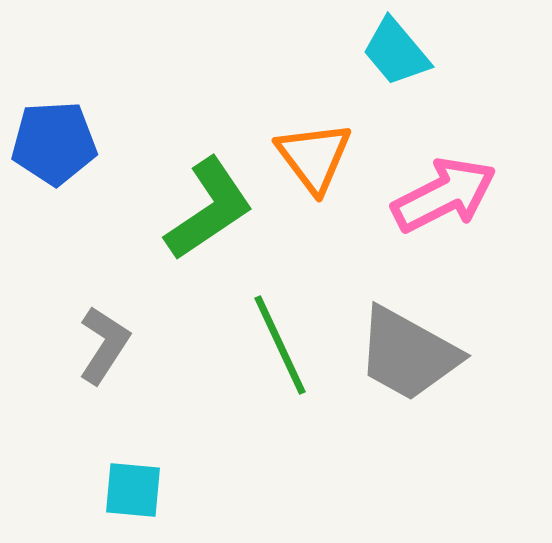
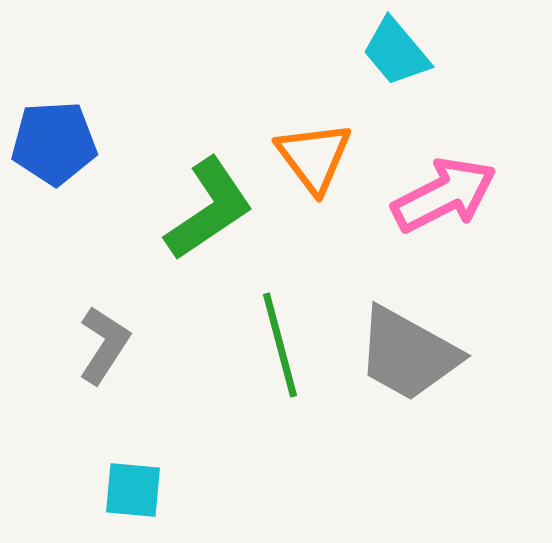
green line: rotated 10 degrees clockwise
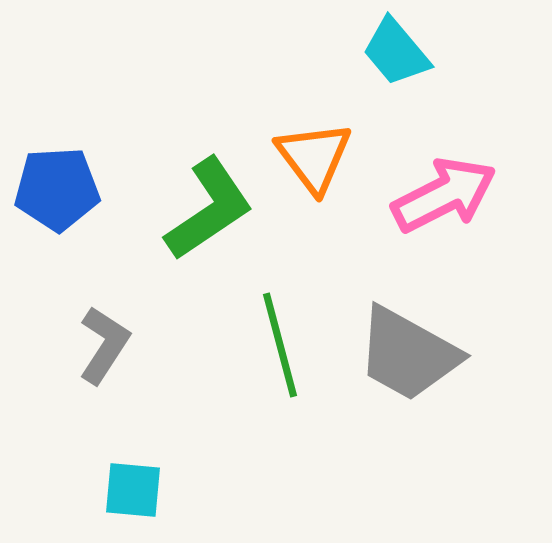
blue pentagon: moved 3 px right, 46 px down
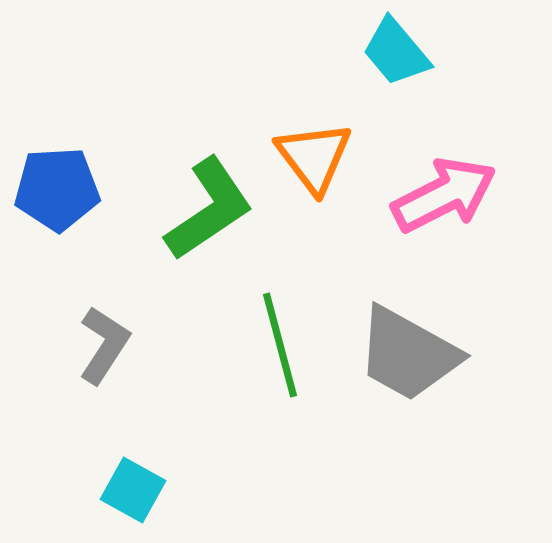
cyan square: rotated 24 degrees clockwise
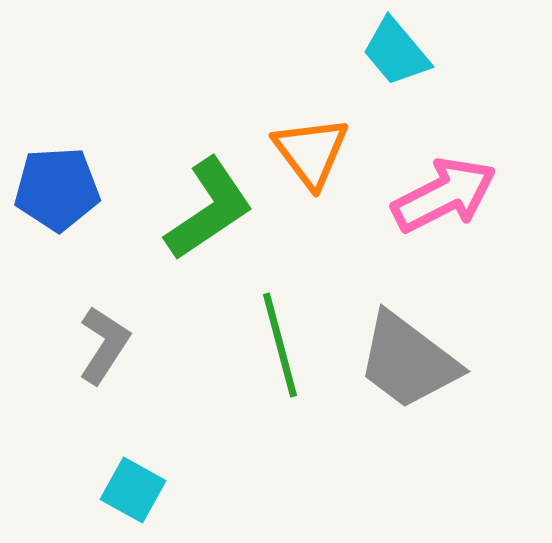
orange triangle: moved 3 px left, 5 px up
gray trapezoid: moved 7 px down; rotated 8 degrees clockwise
